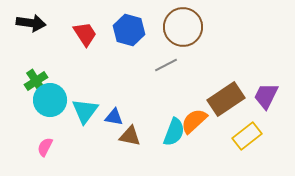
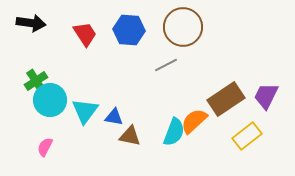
blue hexagon: rotated 12 degrees counterclockwise
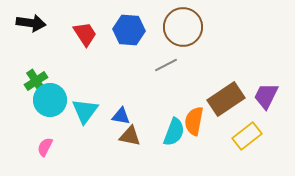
blue triangle: moved 7 px right, 1 px up
orange semicircle: rotated 36 degrees counterclockwise
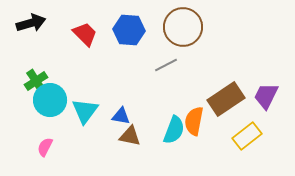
black arrow: rotated 24 degrees counterclockwise
red trapezoid: rotated 12 degrees counterclockwise
cyan semicircle: moved 2 px up
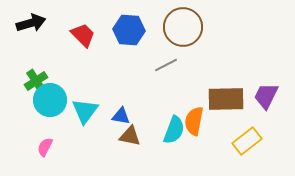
red trapezoid: moved 2 px left, 1 px down
brown rectangle: rotated 33 degrees clockwise
yellow rectangle: moved 5 px down
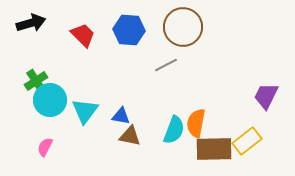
brown rectangle: moved 12 px left, 50 px down
orange semicircle: moved 2 px right, 2 px down
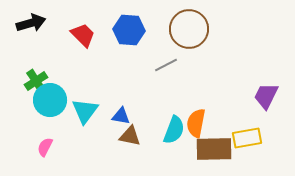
brown circle: moved 6 px right, 2 px down
yellow rectangle: moved 3 px up; rotated 28 degrees clockwise
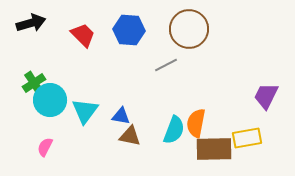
green cross: moved 2 px left, 2 px down
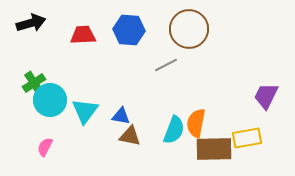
red trapezoid: rotated 48 degrees counterclockwise
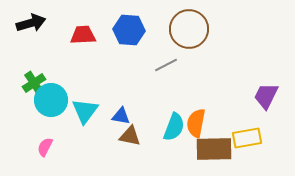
cyan circle: moved 1 px right
cyan semicircle: moved 3 px up
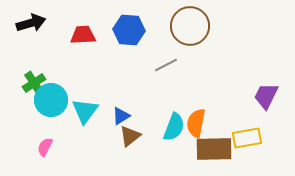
brown circle: moved 1 px right, 3 px up
blue triangle: rotated 42 degrees counterclockwise
brown triangle: rotated 50 degrees counterclockwise
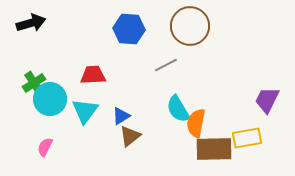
blue hexagon: moved 1 px up
red trapezoid: moved 10 px right, 40 px down
purple trapezoid: moved 1 px right, 4 px down
cyan circle: moved 1 px left, 1 px up
cyan semicircle: moved 4 px right, 18 px up; rotated 128 degrees clockwise
